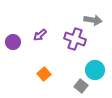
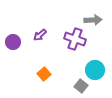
gray arrow: rotated 12 degrees counterclockwise
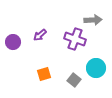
cyan circle: moved 1 px right, 2 px up
orange square: rotated 24 degrees clockwise
gray square: moved 7 px left, 6 px up
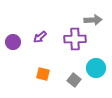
purple arrow: moved 2 px down
purple cross: rotated 20 degrees counterclockwise
orange square: moved 1 px left; rotated 32 degrees clockwise
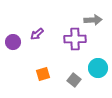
purple arrow: moved 3 px left, 3 px up
cyan circle: moved 2 px right
orange square: rotated 32 degrees counterclockwise
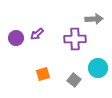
gray arrow: moved 1 px right, 1 px up
purple circle: moved 3 px right, 4 px up
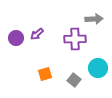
orange square: moved 2 px right
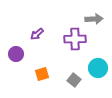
purple circle: moved 16 px down
orange square: moved 3 px left
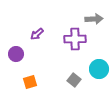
cyan circle: moved 1 px right, 1 px down
orange square: moved 12 px left, 8 px down
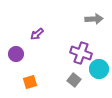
purple cross: moved 6 px right, 14 px down; rotated 20 degrees clockwise
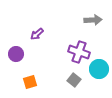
gray arrow: moved 1 px left, 1 px down
purple cross: moved 2 px left, 1 px up
